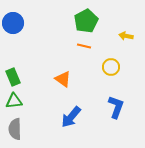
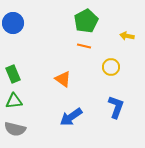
yellow arrow: moved 1 px right
green rectangle: moved 3 px up
blue arrow: rotated 15 degrees clockwise
gray semicircle: rotated 75 degrees counterclockwise
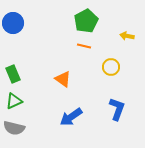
green triangle: rotated 18 degrees counterclockwise
blue L-shape: moved 1 px right, 2 px down
gray semicircle: moved 1 px left, 1 px up
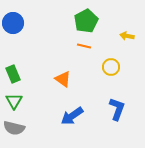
green triangle: rotated 36 degrees counterclockwise
blue arrow: moved 1 px right, 1 px up
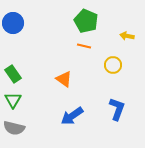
green pentagon: rotated 20 degrees counterclockwise
yellow circle: moved 2 px right, 2 px up
green rectangle: rotated 12 degrees counterclockwise
orange triangle: moved 1 px right
green triangle: moved 1 px left, 1 px up
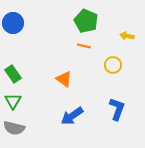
green triangle: moved 1 px down
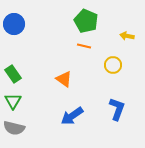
blue circle: moved 1 px right, 1 px down
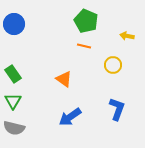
blue arrow: moved 2 px left, 1 px down
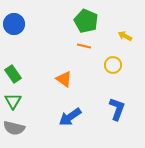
yellow arrow: moved 2 px left; rotated 16 degrees clockwise
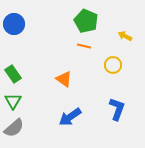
gray semicircle: rotated 55 degrees counterclockwise
